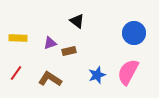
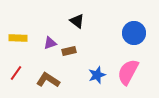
brown L-shape: moved 2 px left, 1 px down
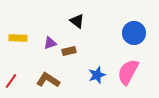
red line: moved 5 px left, 8 px down
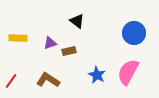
blue star: rotated 24 degrees counterclockwise
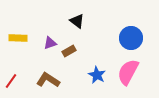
blue circle: moved 3 px left, 5 px down
brown rectangle: rotated 16 degrees counterclockwise
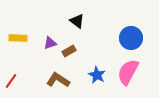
brown L-shape: moved 10 px right
